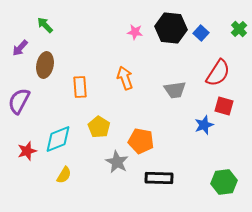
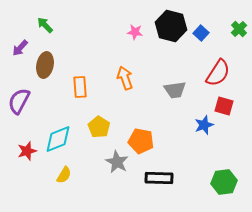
black hexagon: moved 2 px up; rotated 8 degrees clockwise
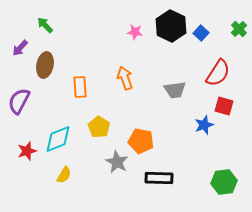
black hexagon: rotated 12 degrees clockwise
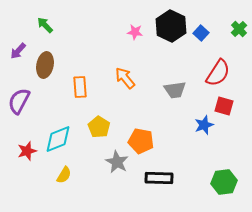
purple arrow: moved 2 px left, 3 px down
orange arrow: rotated 20 degrees counterclockwise
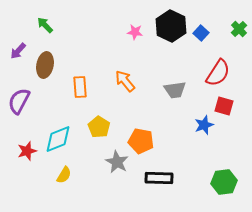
orange arrow: moved 3 px down
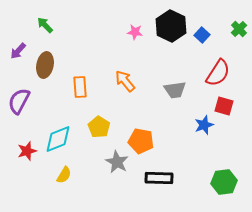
blue square: moved 1 px right, 2 px down
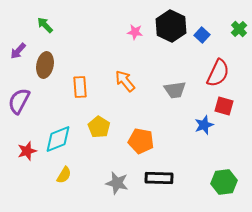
red semicircle: rotated 8 degrees counterclockwise
gray star: moved 21 px down; rotated 15 degrees counterclockwise
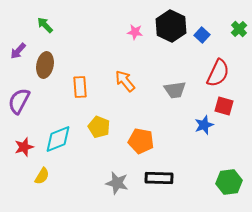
yellow pentagon: rotated 10 degrees counterclockwise
red star: moved 3 px left, 4 px up
yellow semicircle: moved 22 px left, 1 px down
green hexagon: moved 5 px right
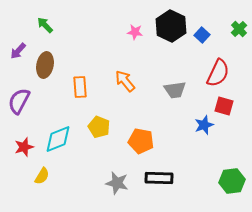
green hexagon: moved 3 px right, 1 px up
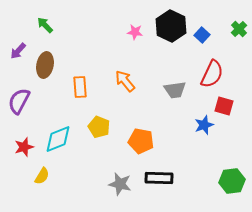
red semicircle: moved 6 px left, 1 px down
gray star: moved 3 px right, 1 px down
